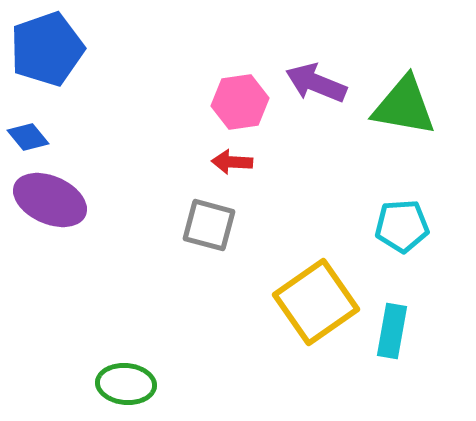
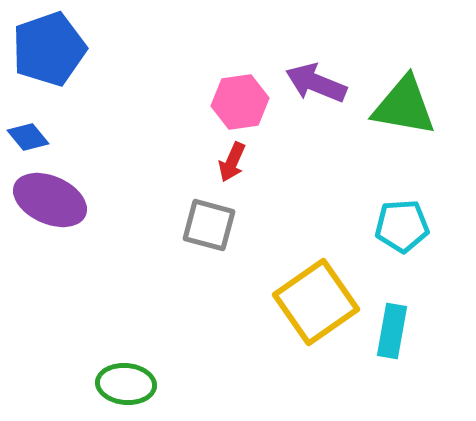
blue pentagon: moved 2 px right
red arrow: rotated 69 degrees counterclockwise
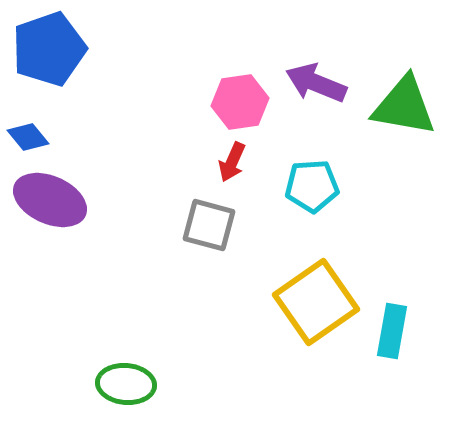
cyan pentagon: moved 90 px left, 40 px up
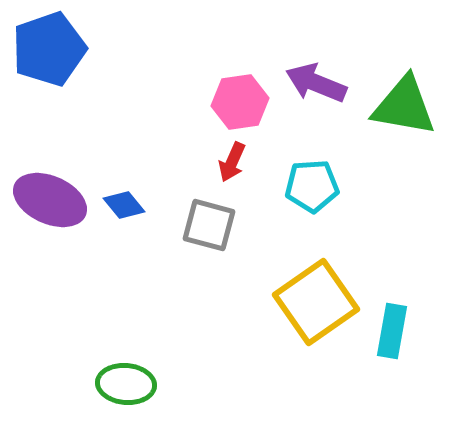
blue diamond: moved 96 px right, 68 px down
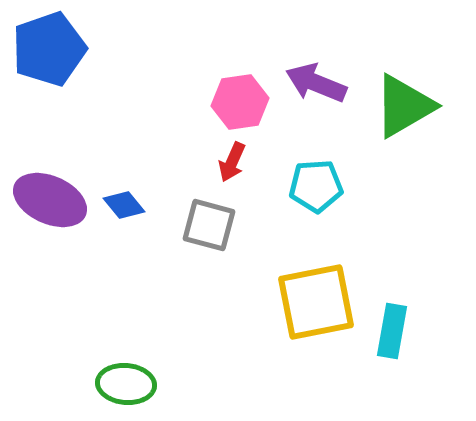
green triangle: rotated 40 degrees counterclockwise
cyan pentagon: moved 4 px right
yellow square: rotated 24 degrees clockwise
